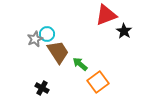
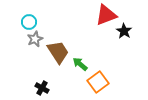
cyan circle: moved 18 px left, 12 px up
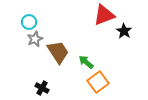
red triangle: moved 2 px left
green arrow: moved 6 px right, 2 px up
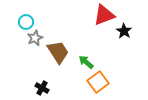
cyan circle: moved 3 px left
gray star: moved 1 px up
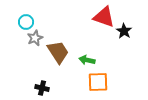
red triangle: moved 2 px down; rotated 40 degrees clockwise
green arrow: moved 1 px right, 2 px up; rotated 28 degrees counterclockwise
orange square: rotated 35 degrees clockwise
black cross: rotated 16 degrees counterclockwise
